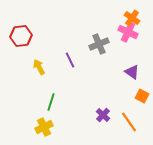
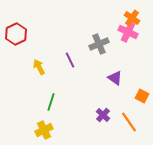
red hexagon: moved 5 px left, 2 px up; rotated 20 degrees counterclockwise
purple triangle: moved 17 px left, 6 px down
yellow cross: moved 3 px down
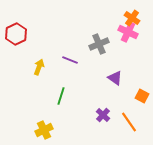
purple line: rotated 42 degrees counterclockwise
yellow arrow: rotated 49 degrees clockwise
green line: moved 10 px right, 6 px up
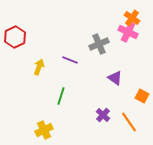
red hexagon: moved 1 px left, 3 px down
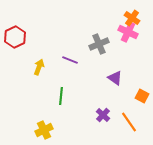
green line: rotated 12 degrees counterclockwise
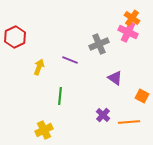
green line: moved 1 px left
orange line: rotated 60 degrees counterclockwise
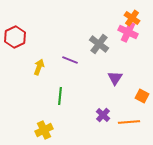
gray cross: rotated 30 degrees counterclockwise
purple triangle: rotated 28 degrees clockwise
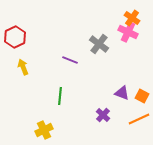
yellow arrow: moved 16 px left; rotated 42 degrees counterclockwise
purple triangle: moved 7 px right, 15 px down; rotated 42 degrees counterclockwise
orange line: moved 10 px right, 3 px up; rotated 20 degrees counterclockwise
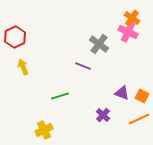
purple line: moved 13 px right, 6 px down
green line: rotated 66 degrees clockwise
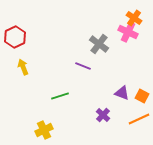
orange cross: moved 2 px right
